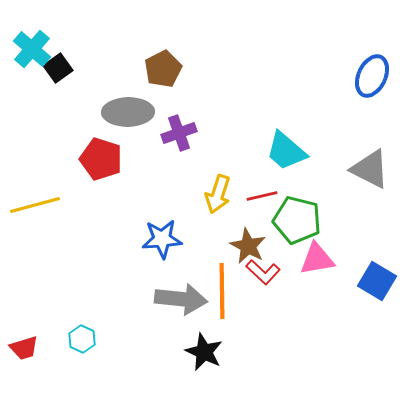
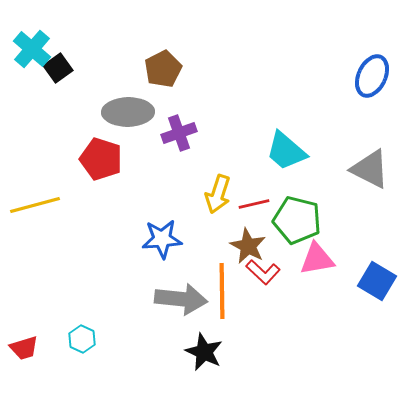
red line: moved 8 px left, 8 px down
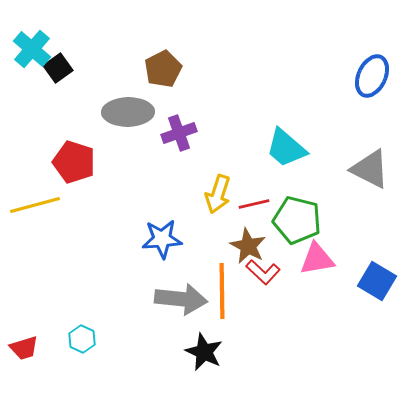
cyan trapezoid: moved 3 px up
red pentagon: moved 27 px left, 3 px down
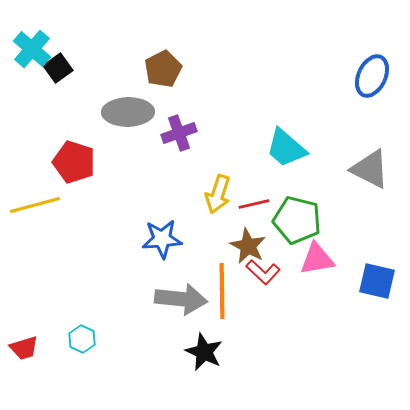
blue square: rotated 18 degrees counterclockwise
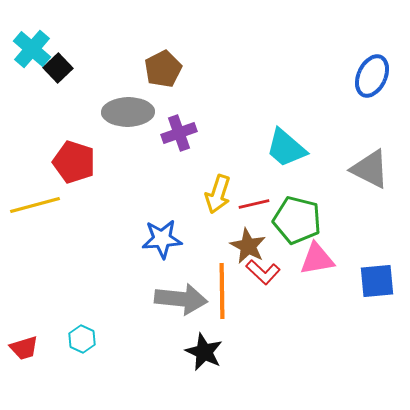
black square: rotated 8 degrees counterclockwise
blue square: rotated 18 degrees counterclockwise
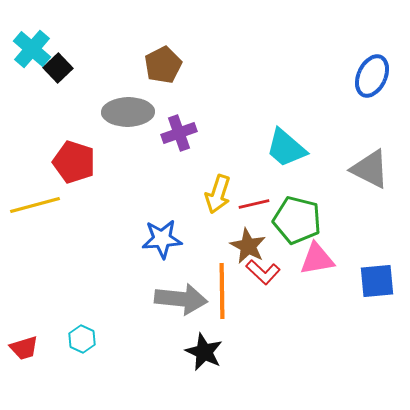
brown pentagon: moved 4 px up
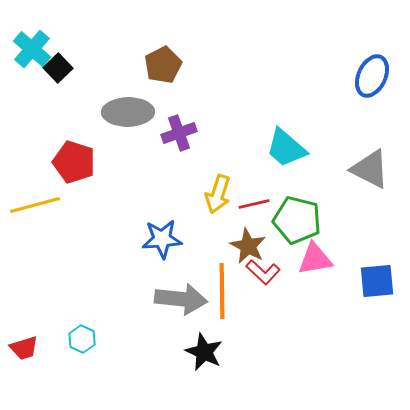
pink triangle: moved 2 px left
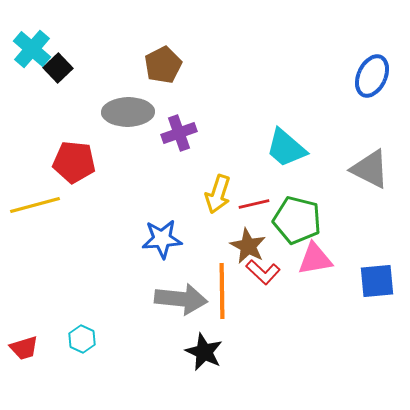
red pentagon: rotated 12 degrees counterclockwise
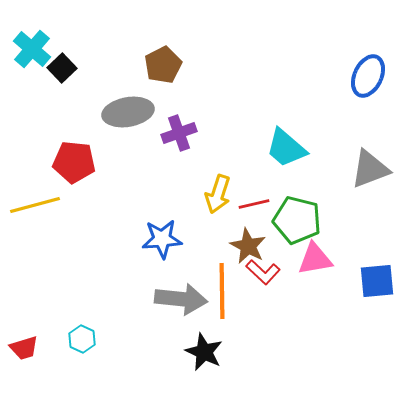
black square: moved 4 px right
blue ellipse: moved 4 px left
gray ellipse: rotated 9 degrees counterclockwise
gray triangle: rotated 48 degrees counterclockwise
